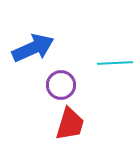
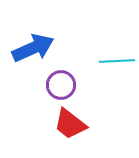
cyan line: moved 2 px right, 2 px up
red trapezoid: rotated 111 degrees clockwise
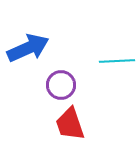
blue arrow: moved 5 px left
red trapezoid: rotated 33 degrees clockwise
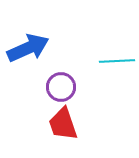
purple circle: moved 2 px down
red trapezoid: moved 7 px left
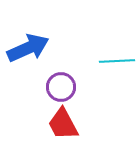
red trapezoid: rotated 9 degrees counterclockwise
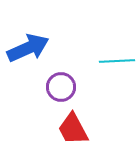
red trapezoid: moved 10 px right, 5 px down
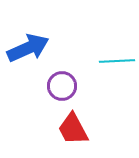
purple circle: moved 1 px right, 1 px up
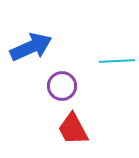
blue arrow: moved 3 px right, 1 px up
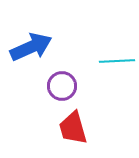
red trapezoid: moved 1 px up; rotated 12 degrees clockwise
